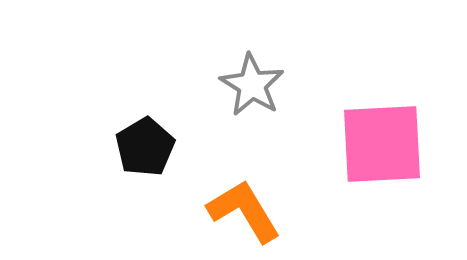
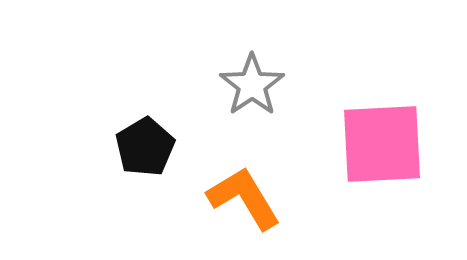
gray star: rotated 6 degrees clockwise
orange L-shape: moved 13 px up
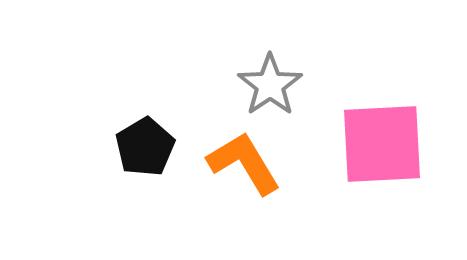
gray star: moved 18 px right
orange L-shape: moved 35 px up
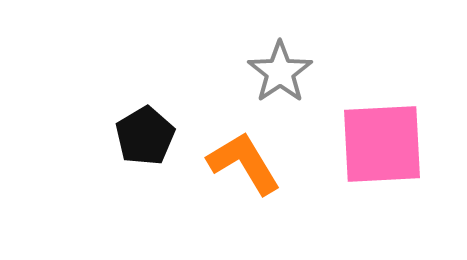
gray star: moved 10 px right, 13 px up
black pentagon: moved 11 px up
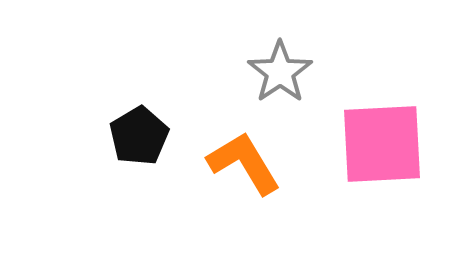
black pentagon: moved 6 px left
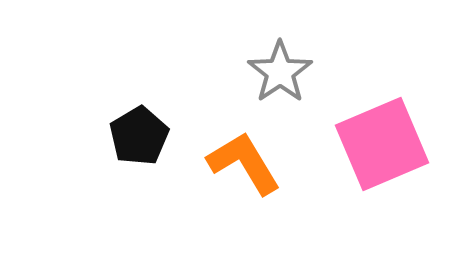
pink square: rotated 20 degrees counterclockwise
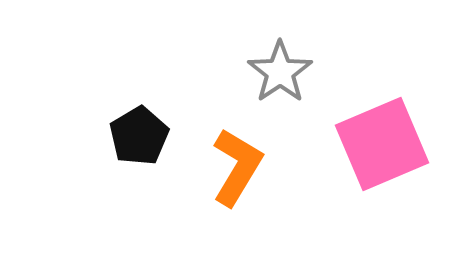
orange L-shape: moved 7 px left, 4 px down; rotated 62 degrees clockwise
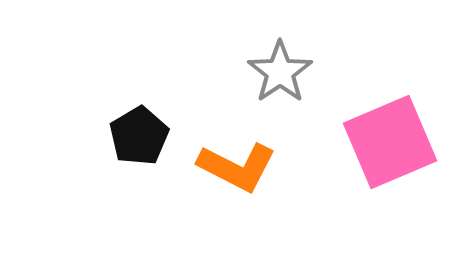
pink square: moved 8 px right, 2 px up
orange L-shape: rotated 86 degrees clockwise
